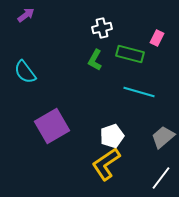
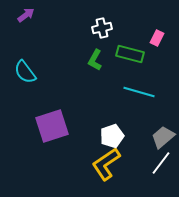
purple square: rotated 12 degrees clockwise
white line: moved 15 px up
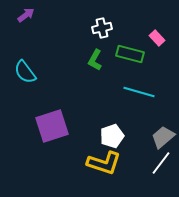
pink rectangle: rotated 70 degrees counterclockwise
yellow L-shape: moved 2 px left, 1 px up; rotated 128 degrees counterclockwise
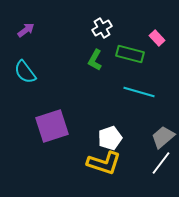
purple arrow: moved 15 px down
white cross: rotated 18 degrees counterclockwise
white pentagon: moved 2 px left, 2 px down
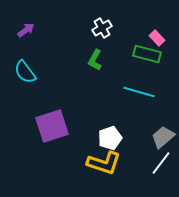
green rectangle: moved 17 px right
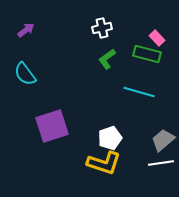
white cross: rotated 18 degrees clockwise
green L-shape: moved 12 px right, 1 px up; rotated 25 degrees clockwise
cyan semicircle: moved 2 px down
gray trapezoid: moved 3 px down
white line: rotated 45 degrees clockwise
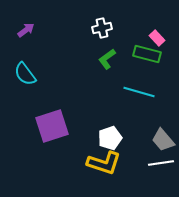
gray trapezoid: rotated 90 degrees counterclockwise
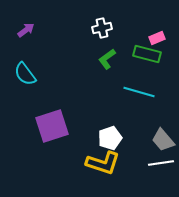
pink rectangle: rotated 70 degrees counterclockwise
yellow L-shape: moved 1 px left
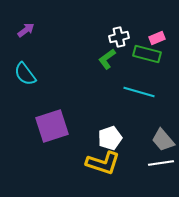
white cross: moved 17 px right, 9 px down
